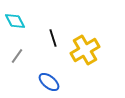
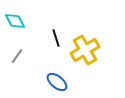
black line: moved 3 px right
blue ellipse: moved 8 px right
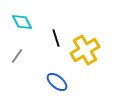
cyan diamond: moved 7 px right, 1 px down
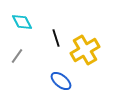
blue ellipse: moved 4 px right, 1 px up
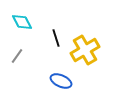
blue ellipse: rotated 15 degrees counterclockwise
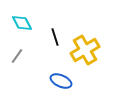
cyan diamond: moved 1 px down
black line: moved 1 px left, 1 px up
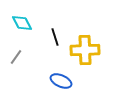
yellow cross: rotated 28 degrees clockwise
gray line: moved 1 px left, 1 px down
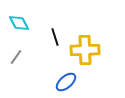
cyan diamond: moved 3 px left
blue ellipse: moved 5 px right, 1 px down; rotated 65 degrees counterclockwise
